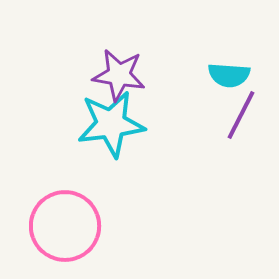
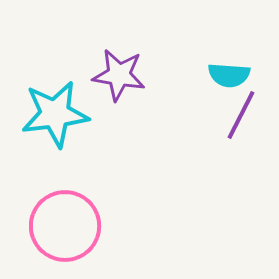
cyan star: moved 56 px left, 10 px up
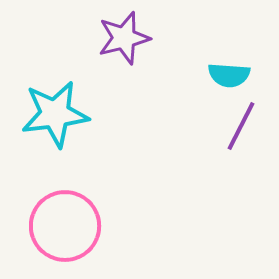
purple star: moved 5 px right, 37 px up; rotated 24 degrees counterclockwise
purple line: moved 11 px down
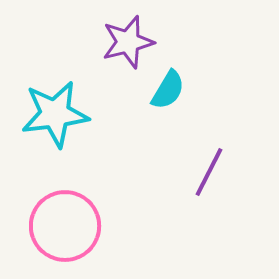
purple star: moved 4 px right, 4 px down
cyan semicircle: moved 61 px left, 15 px down; rotated 63 degrees counterclockwise
purple line: moved 32 px left, 46 px down
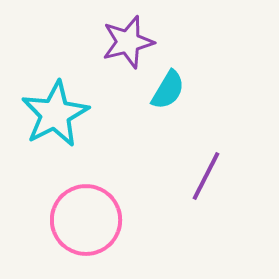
cyan star: rotated 20 degrees counterclockwise
purple line: moved 3 px left, 4 px down
pink circle: moved 21 px right, 6 px up
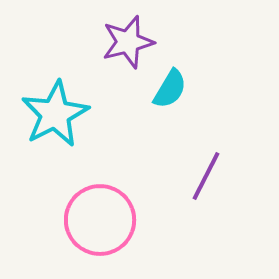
cyan semicircle: moved 2 px right, 1 px up
pink circle: moved 14 px right
